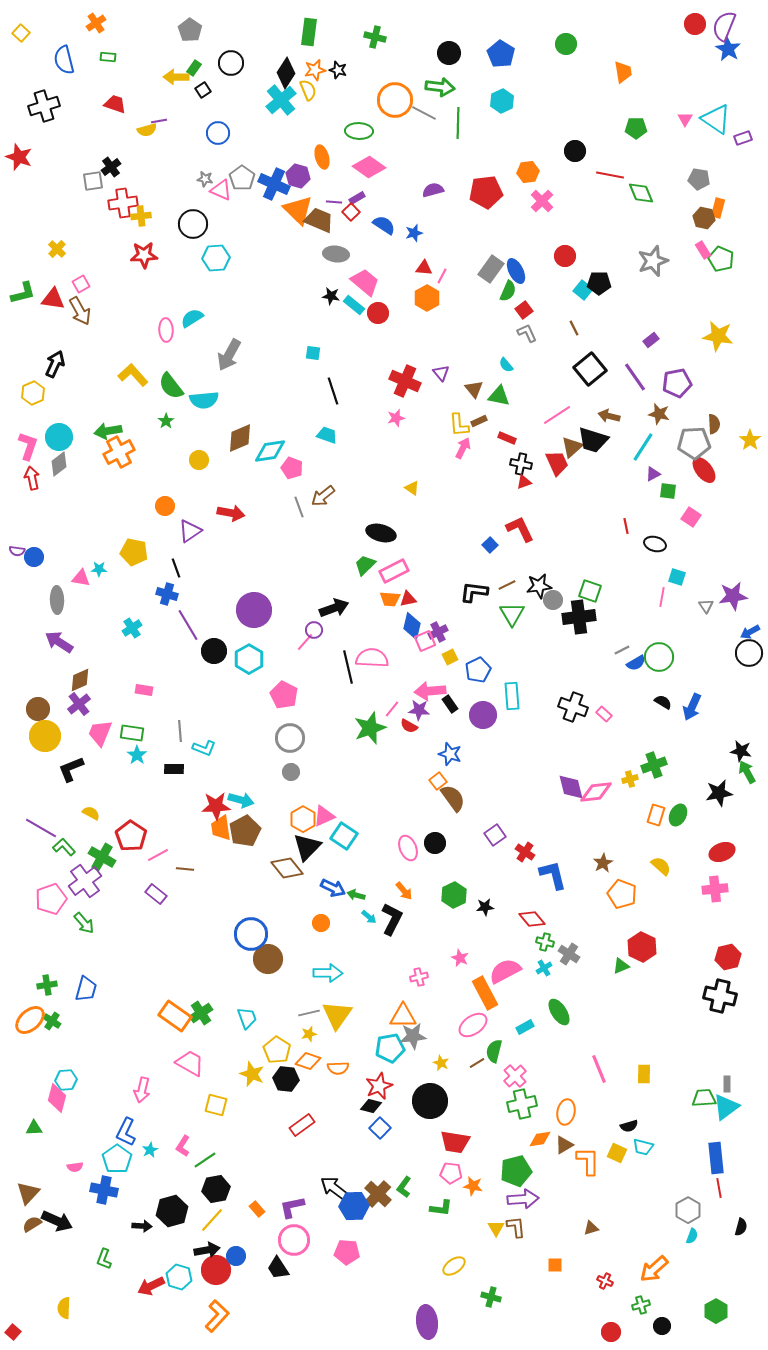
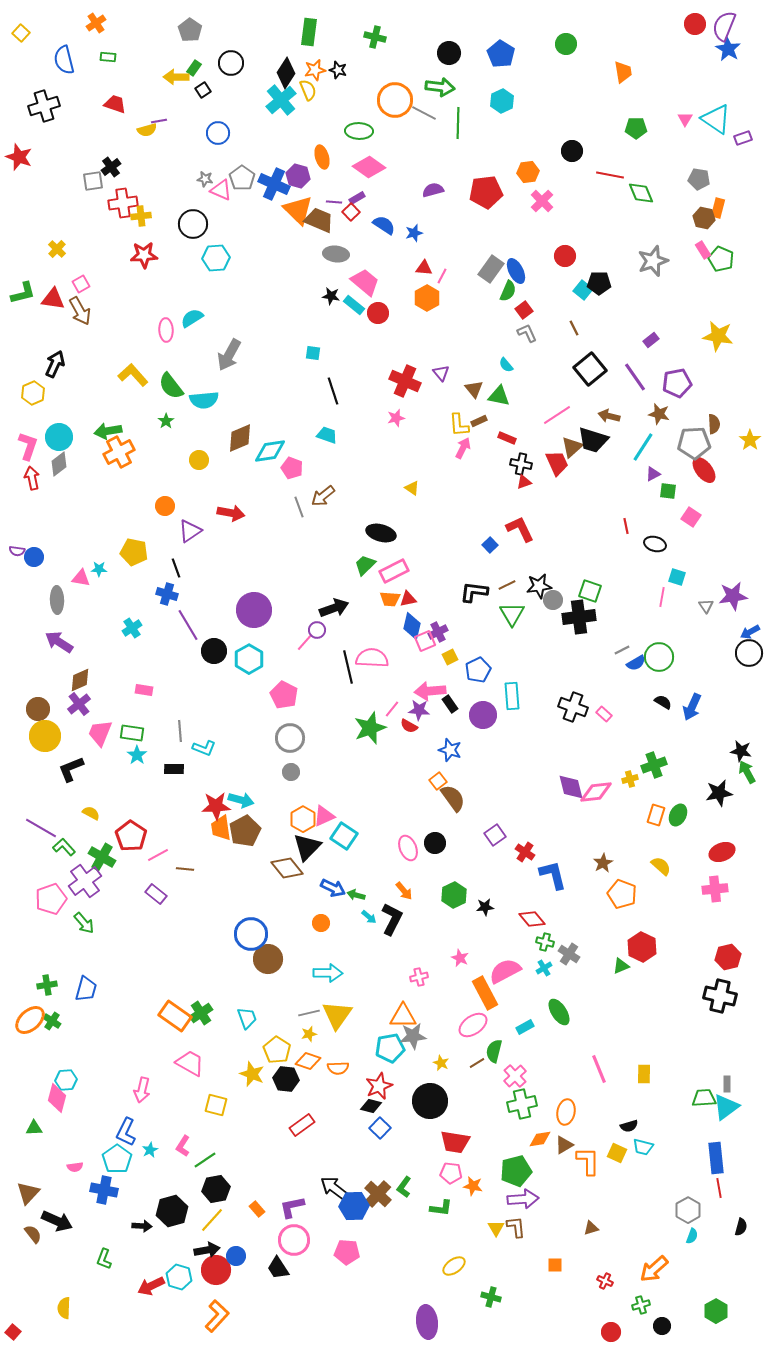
black circle at (575, 151): moved 3 px left
purple circle at (314, 630): moved 3 px right
blue star at (450, 754): moved 4 px up
brown semicircle at (32, 1224): moved 1 px right, 10 px down; rotated 84 degrees clockwise
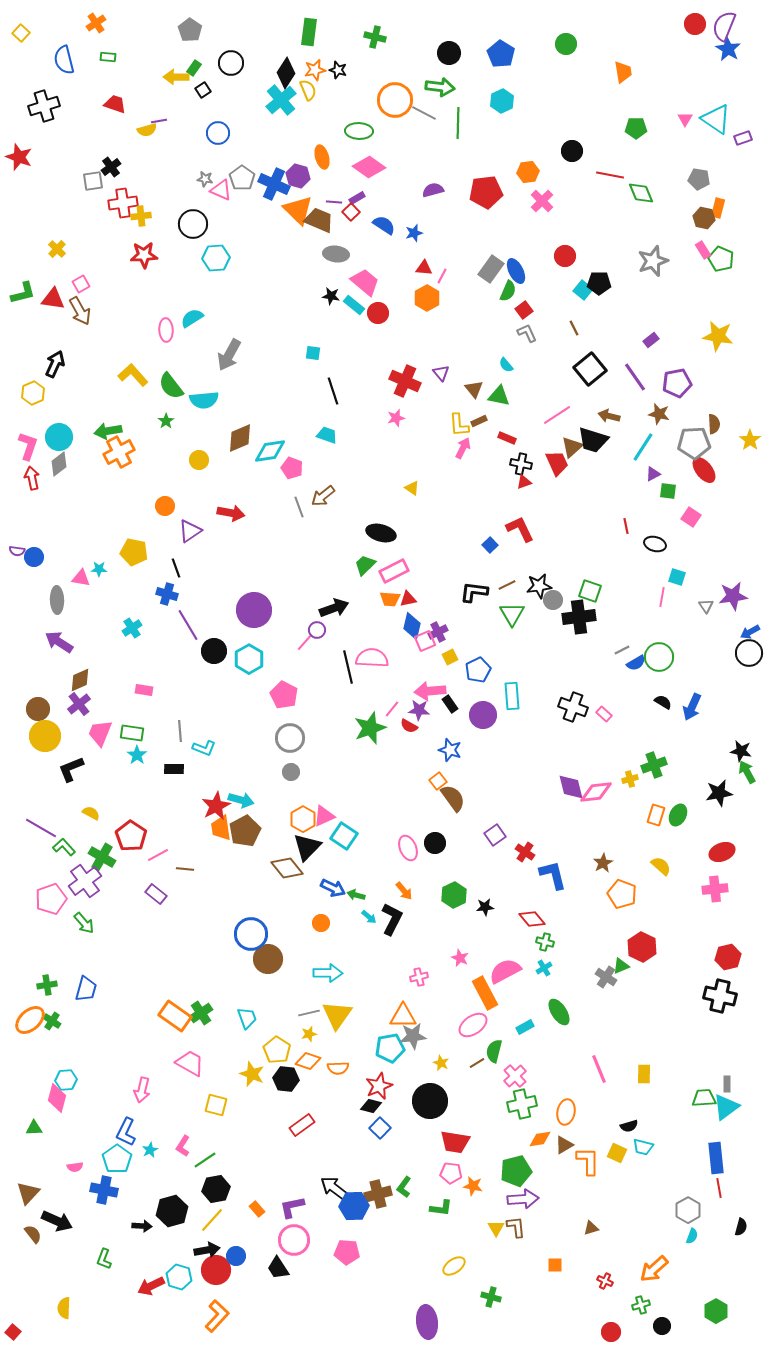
red star at (216, 806): rotated 24 degrees counterclockwise
gray cross at (569, 954): moved 37 px right, 23 px down
brown cross at (378, 1194): rotated 32 degrees clockwise
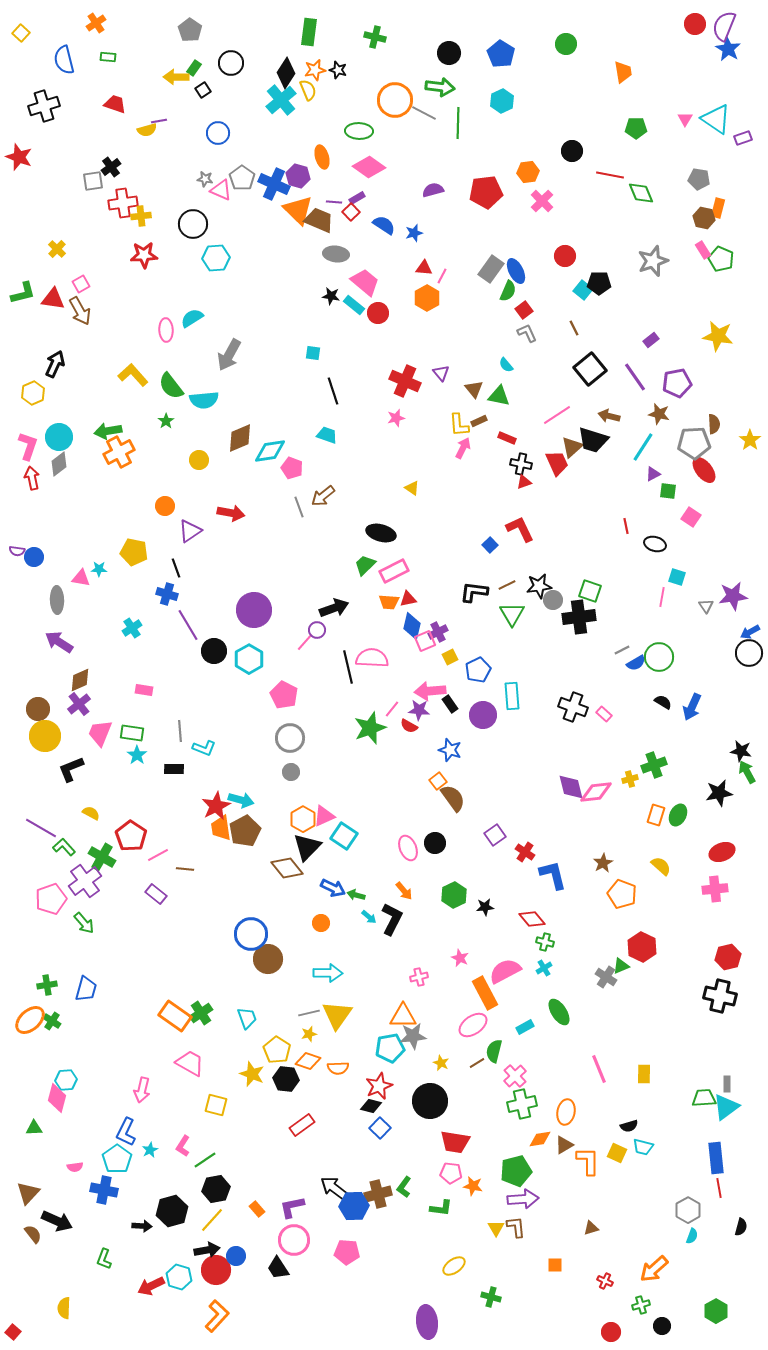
orange trapezoid at (390, 599): moved 1 px left, 3 px down
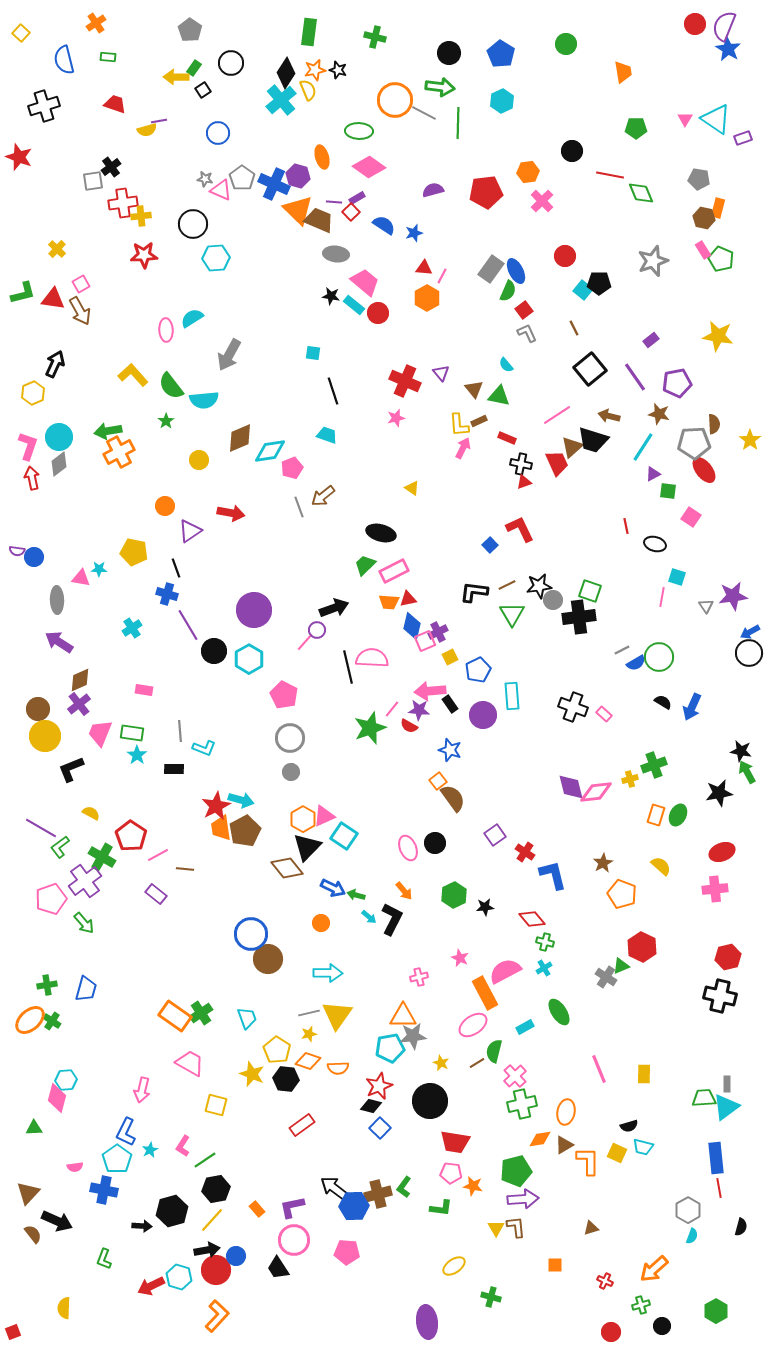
pink pentagon at (292, 468): rotated 30 degrees clockwise
green L-shape at (64, 847): moved 4 px left; rotated 85 degrees counterclockwise
red square at (13, 1332): rotated 28 degrees clockwise
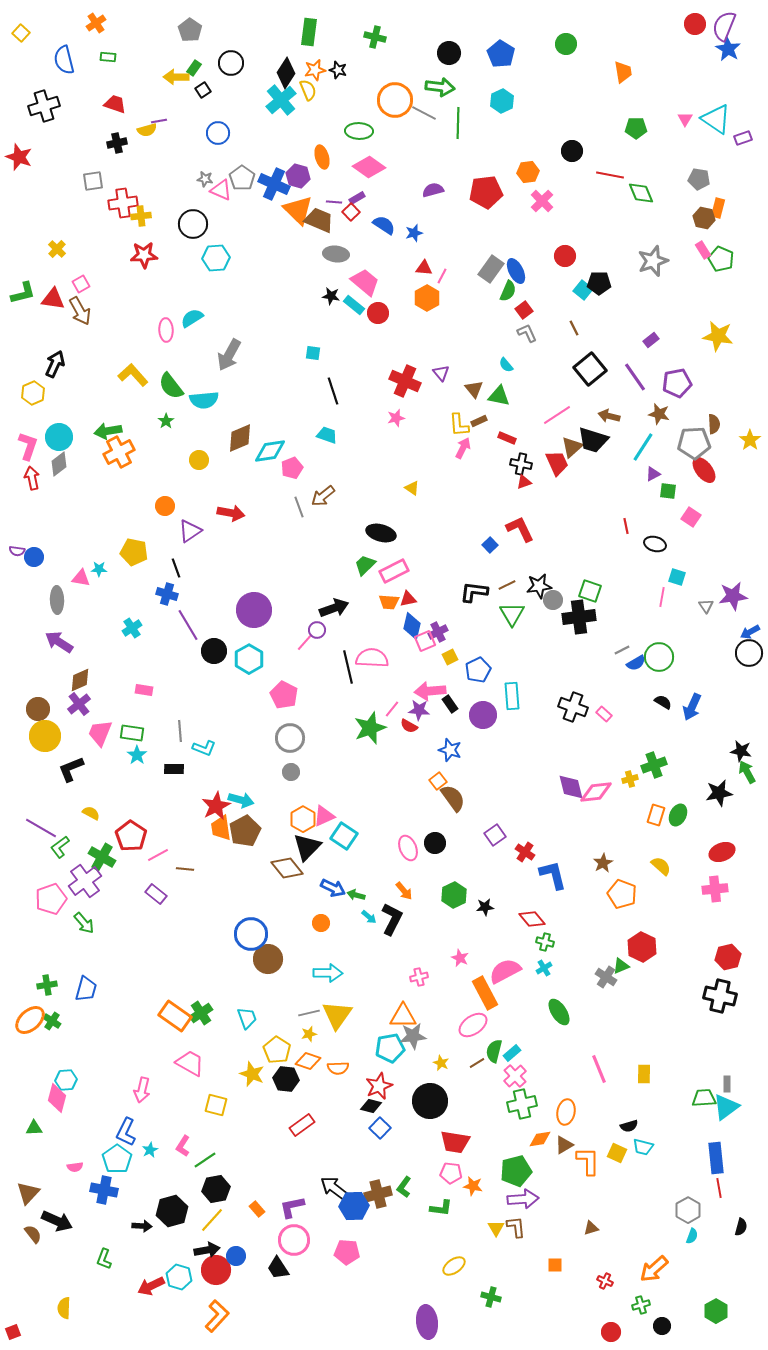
black cross at (111, 167): moved 6 px right, 24 px up; rotated 24 degrees clockwise
cyan rectangle at (525, 1027): moved 13 px left, 26 px down; rotated 12 degrees counterclockwise
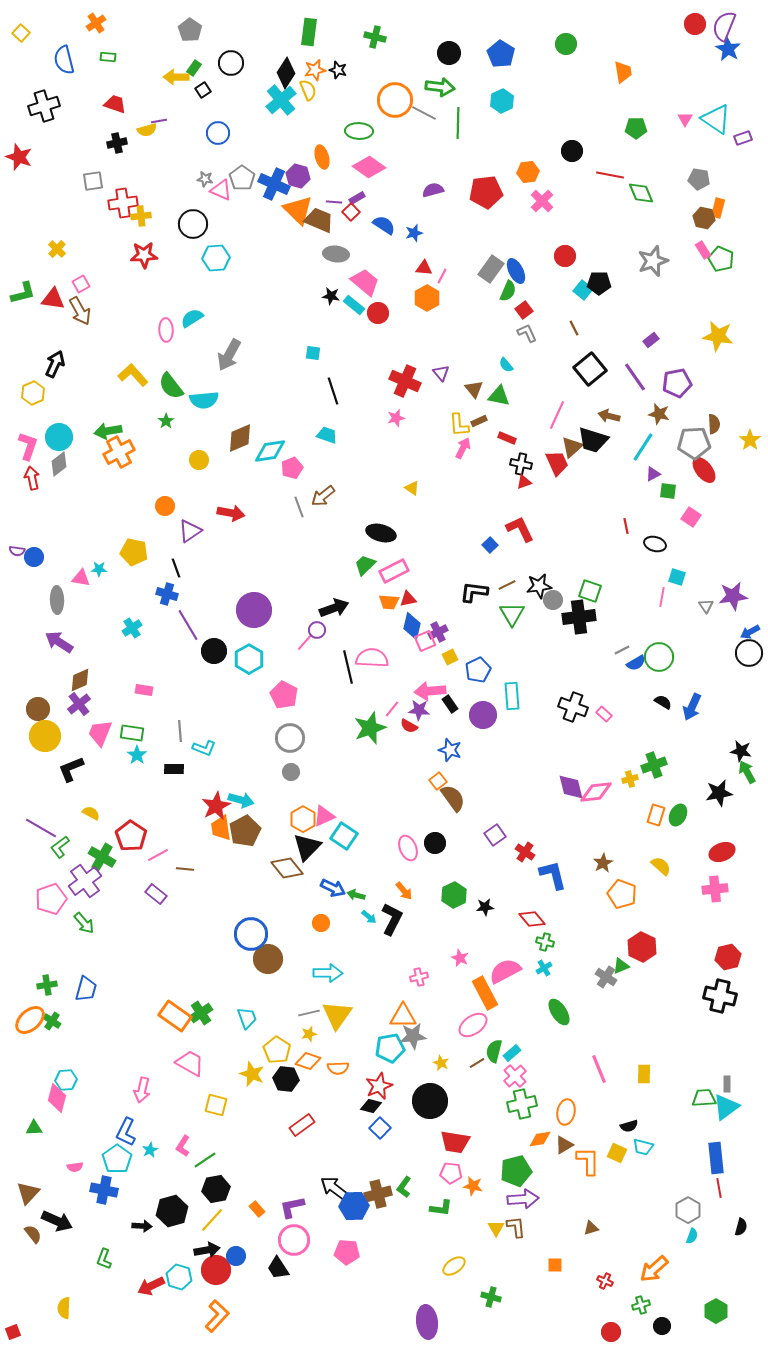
pink line at (557, 415): rotated 32 degrees counterclockwise
